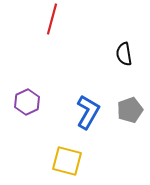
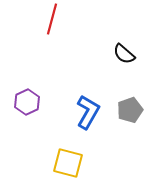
black semicircle: rotated 40 degrees counterclockwise
yellow square: moved 1 px right, 2 px down
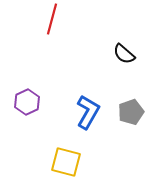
gray pentagon: moved 1 px right, 2 px down
yellow square: moved 2 px left, 1 px up
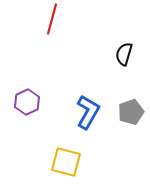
black semicircle: rotated 65 degrees clockwise
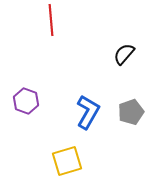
red line: moved 1 px left, 1 px down; rotated 20 degrees counterclockwise
black semicircle: rotated 25 degrees clockwise
purple hexagon: moved 1 px left, 1 px up; rotated 15 degrees counterclockwise
yellow square: moved 1 px right, 1 px up; rotated 32 degrees counterclockwise
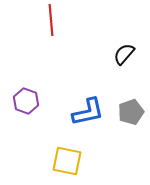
blue L-shape: rotated 48 degrees clockwise
yellow square: rotated 28 degrees clockwise
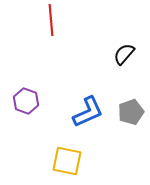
blue L-shape: rotated 12 degrees counterclockwise
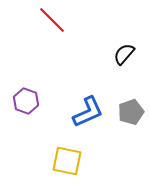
red line: moved 1 px right; rotated 40 degrees counterclockwise
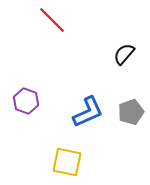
yellow square: moved 1 px down
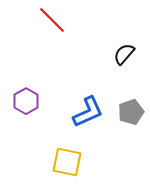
purple hexagon: rotated 10 degrees clockwise
